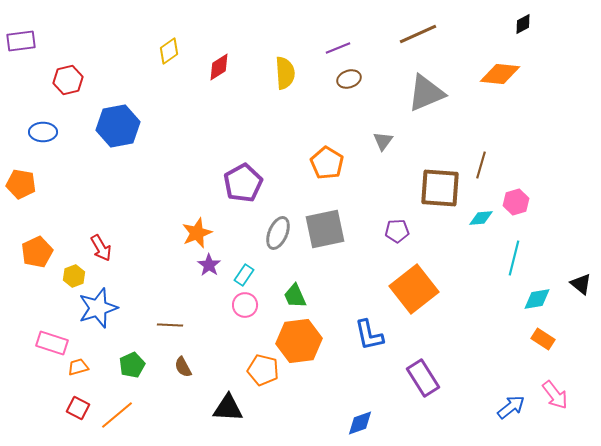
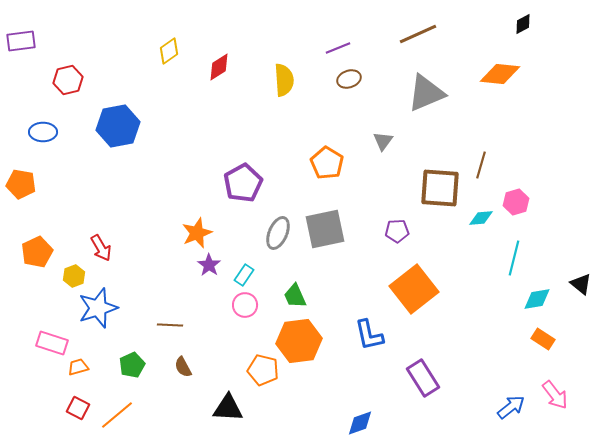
yellow semicircle at (285, 73): moved 1 px left, 7 px down
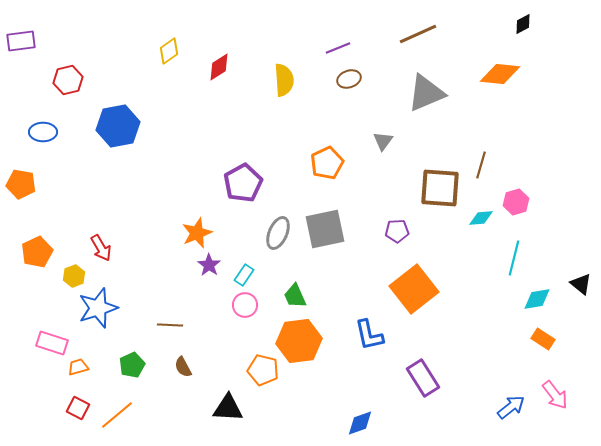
orange pentagon at (327, 163): rotated 16 degrees clockwise
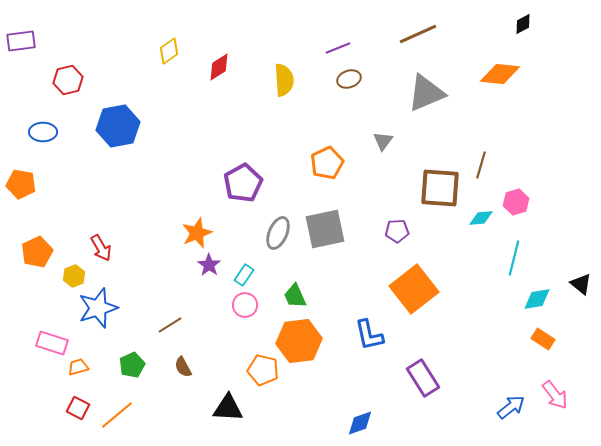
brown line at (170, 325): rotated 35 degrees counterclockwise
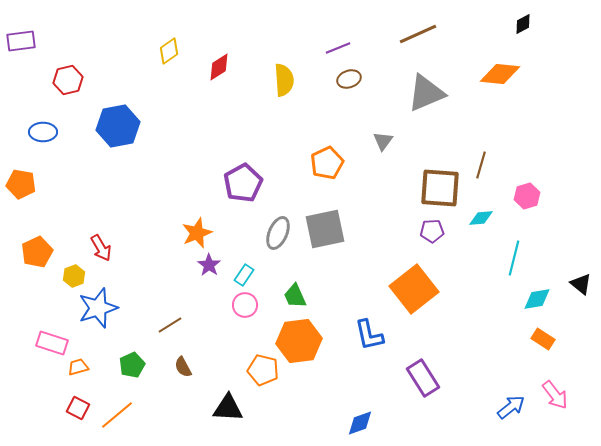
pink hexagon at (516, 202): moved 11 px right, 6 px up
purple pentagon at (397, 231): moved 35 px right
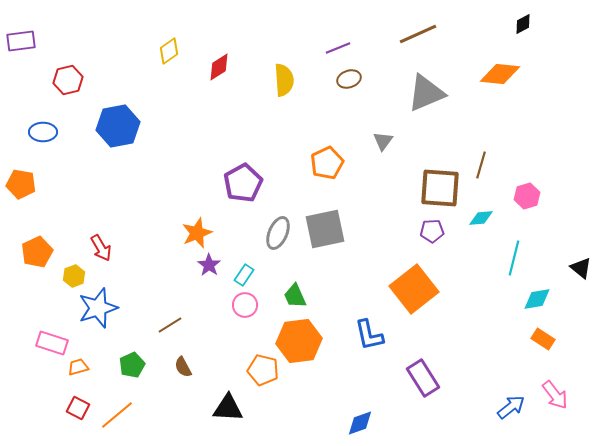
black triangle at (581, 284): moved 16 px up
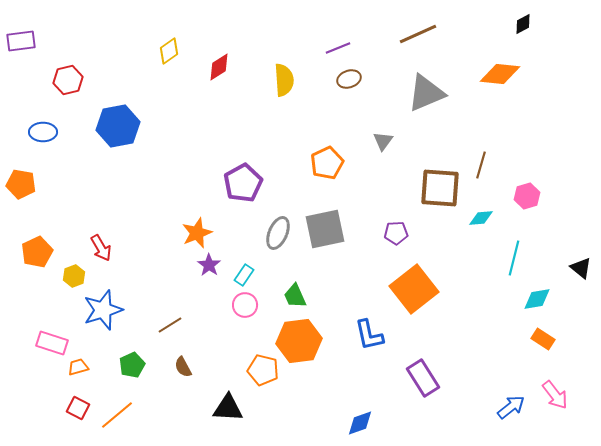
purple pentagon at (432, 231): moved 36 px left, 2 px down
blue star at (98, 308): moved 5 px right, 2 px down
